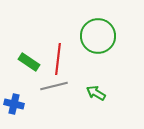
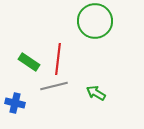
green circle: moved 3 px left, 15 px up
blue cross: moved 1 px right, 1 px up
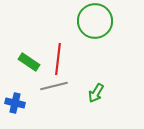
green arrow: rotated 90 degrees counterclockwise
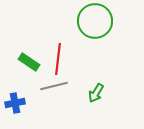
blue cross: rotated 24 degrees counterclockwise
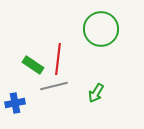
green circle: moved 6 px right, 8 px down
green rectangle: moved 4 px right, 3 px down
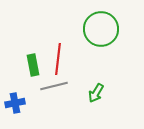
green rectangle: rotated 45 degrees clockwise
